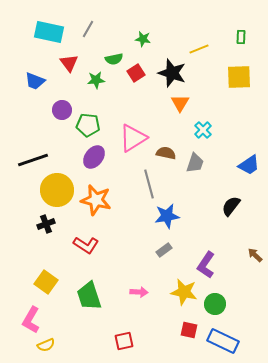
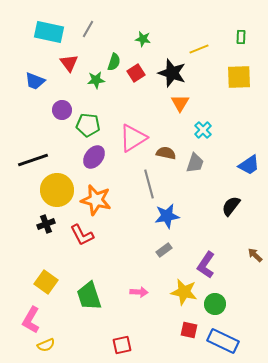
green semicircle at (114, 59): moved 3 px down; rotated 60 degrees counterclockwise
red L-shape at (86, 245): moved 4 px left, 10 px up; rotated 30 degrees clockwise
red square at (124, 341): moved 2 px left, 4 px down
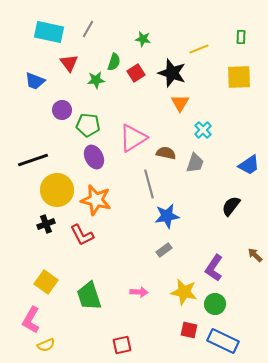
purple ellipse at (94, 157): rotated 65 degrees counterclockwise
purple L-shape at (206, 265): moved 8 px right, 3 px down
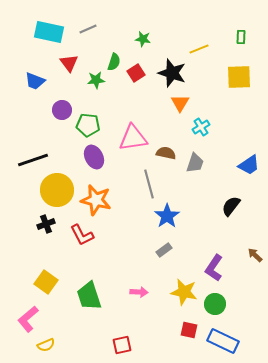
gray line at (88, 29): rotated 36 degrees clockwise
cyan cross at (203, 130): moved 2 px left, 3 px up; rotated 12 degrees clockwise
pink triangle at (133, 138): rotated 24 degrees clockwise
blue star at (167, 216): rotated 25 degrees counterclockwise
pink L-shape at (31, 320): moved 3 px left, 1 px up; rotated 20 degrees clockwise
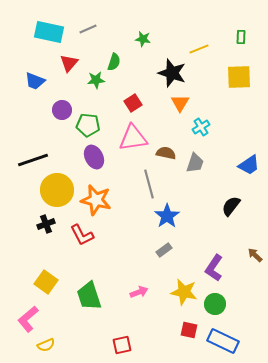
red triangle at (69, 63): rotated 18 degrees clockwise
red square at (136, 73): moved 3 px left, 30 px down
pink arrow at (139, 292): rotated 24 degrees counterclockwise
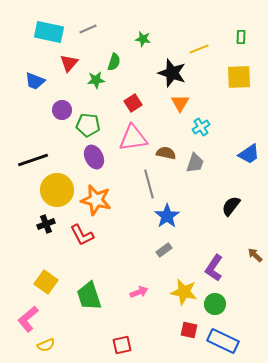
blue trapezoid at (249, 165): moved 11 px up
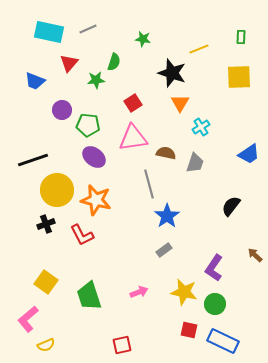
purple ellipse at (94, 157): rotated 25 degrees counterclockwise
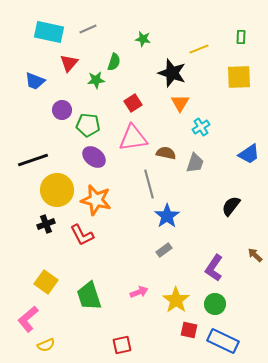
yellow star at (184, 292): moved 8 px left, 8 px down; rotated 24 degrees clockwise
